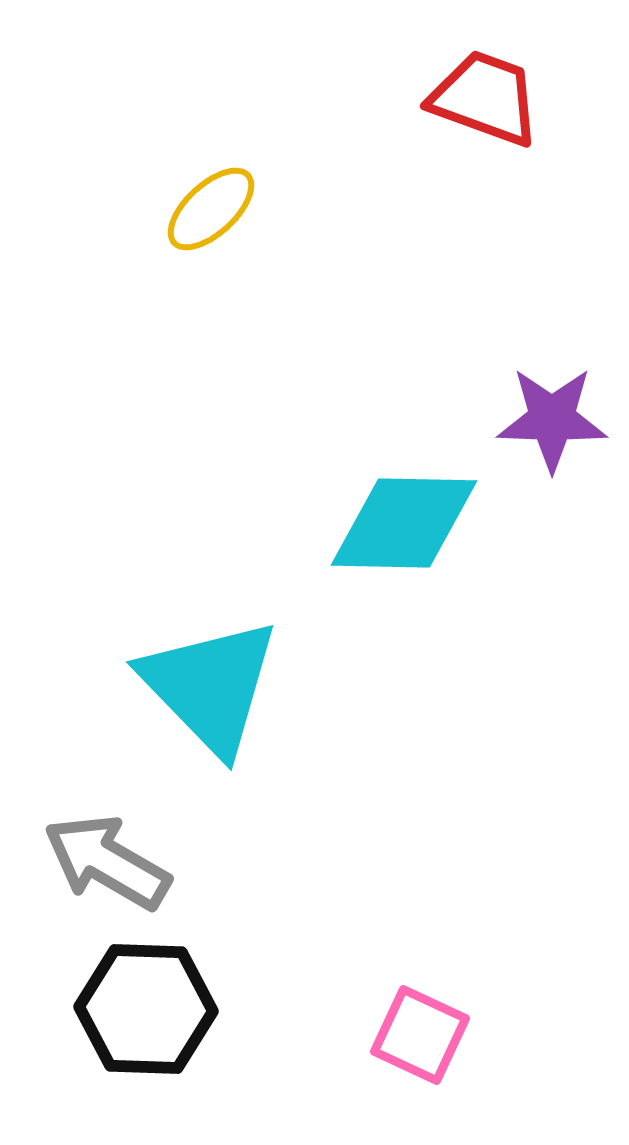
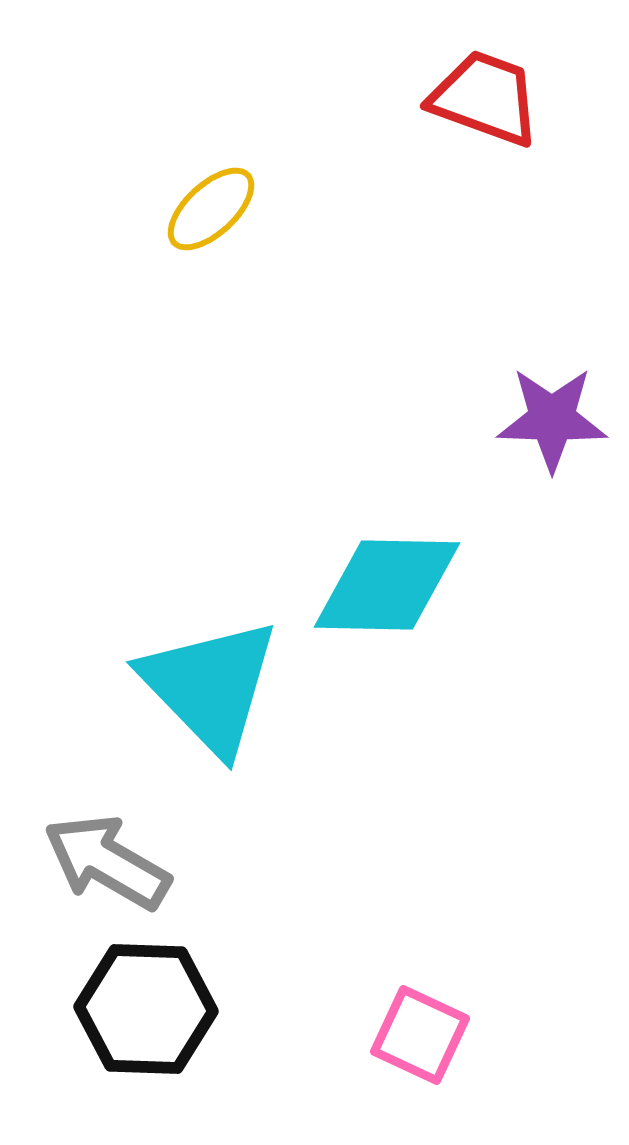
cyan diamond: moved 17 px left, 62 px down
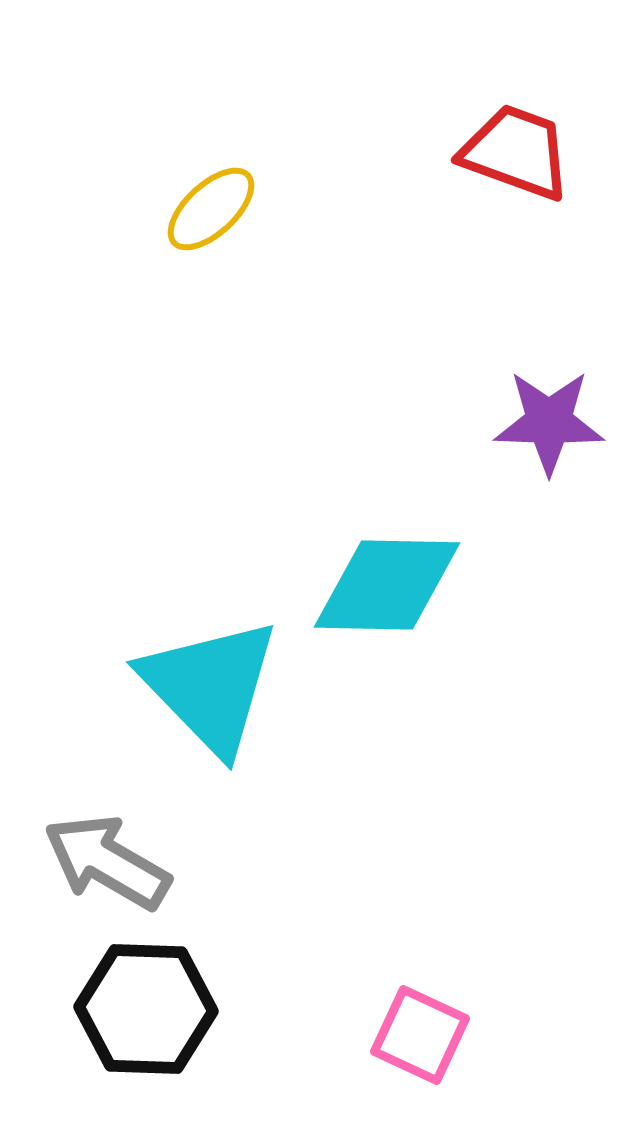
red trapezoid: moved 31 px right, 54 px down
purple star: moved 3 px left, 3 px down
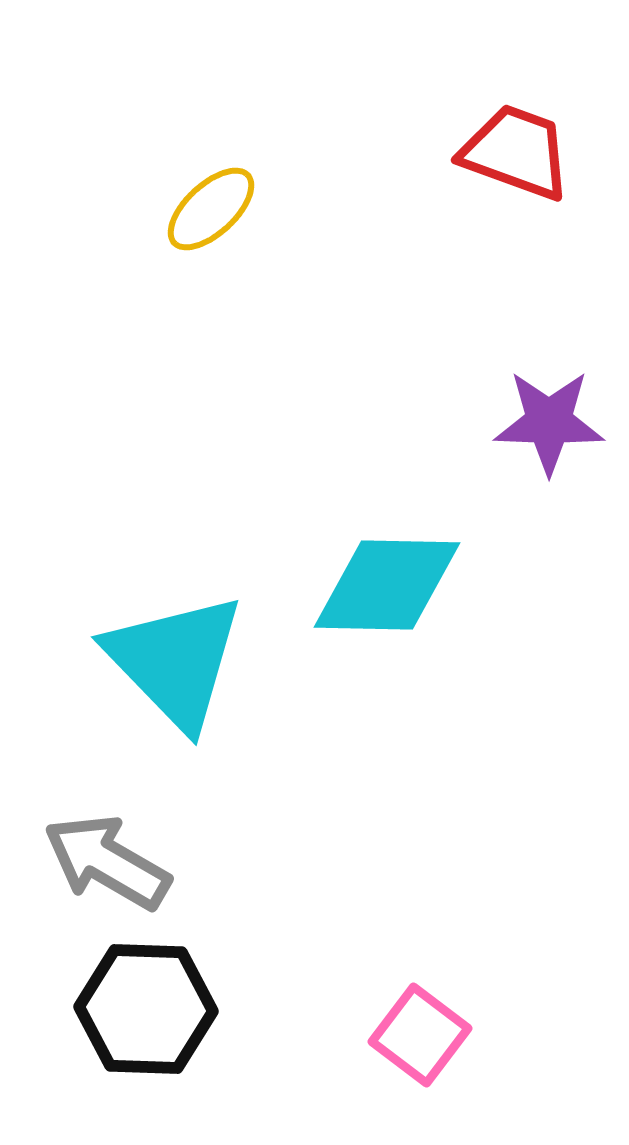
cyan triangle: moved 35 px left, 25 px up
pink square: rotated 12 degrees clockwise
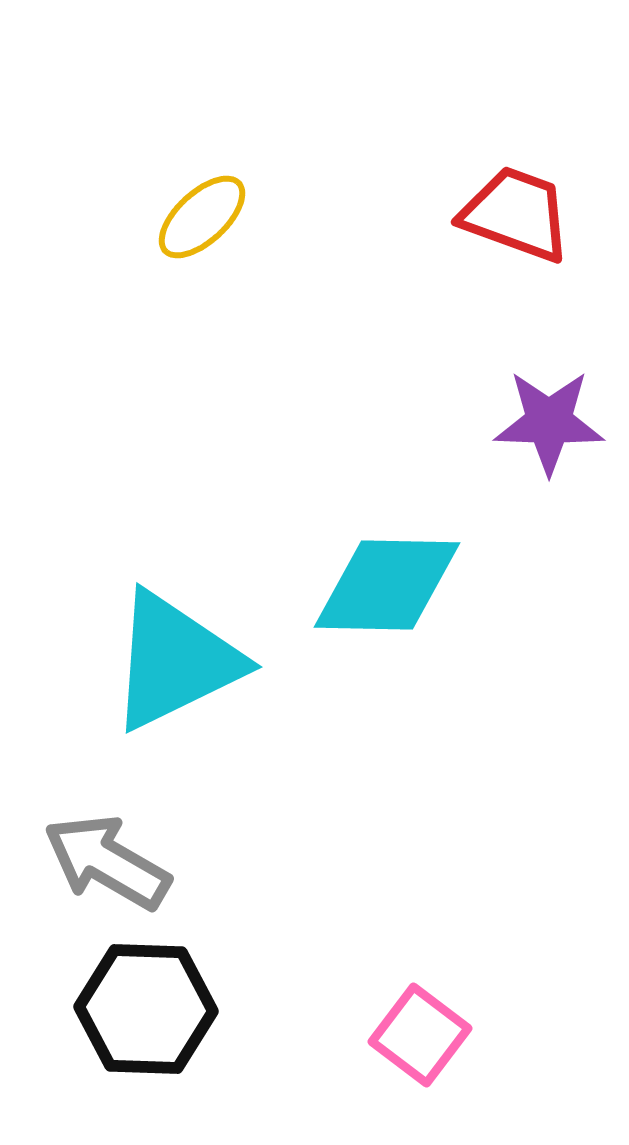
red trapezoid: moved 62 px down
yellow ellipse: moved 9 px left, 8 px down
cyan triangle: rotated 48 degrees clockwise
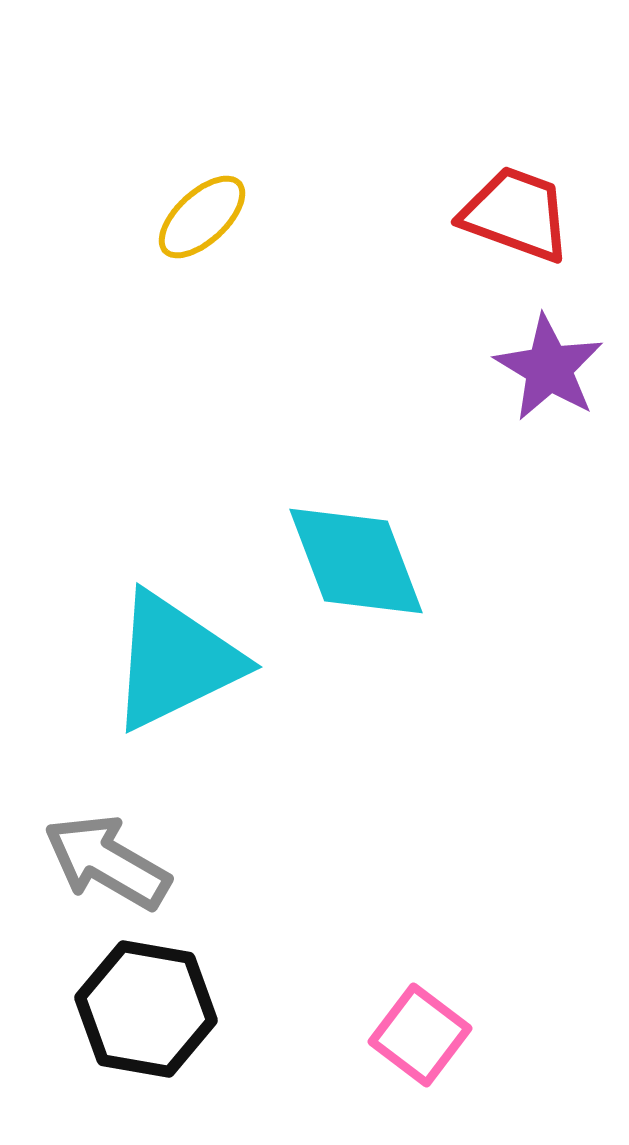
purple star: moved 54 px up; rotated 29 degrees clockwise
cyan diamond: moved 31 px left, 24 px up; rotated 68 degrees clockwise
black hexagon: rotated 8 degrees clockwise
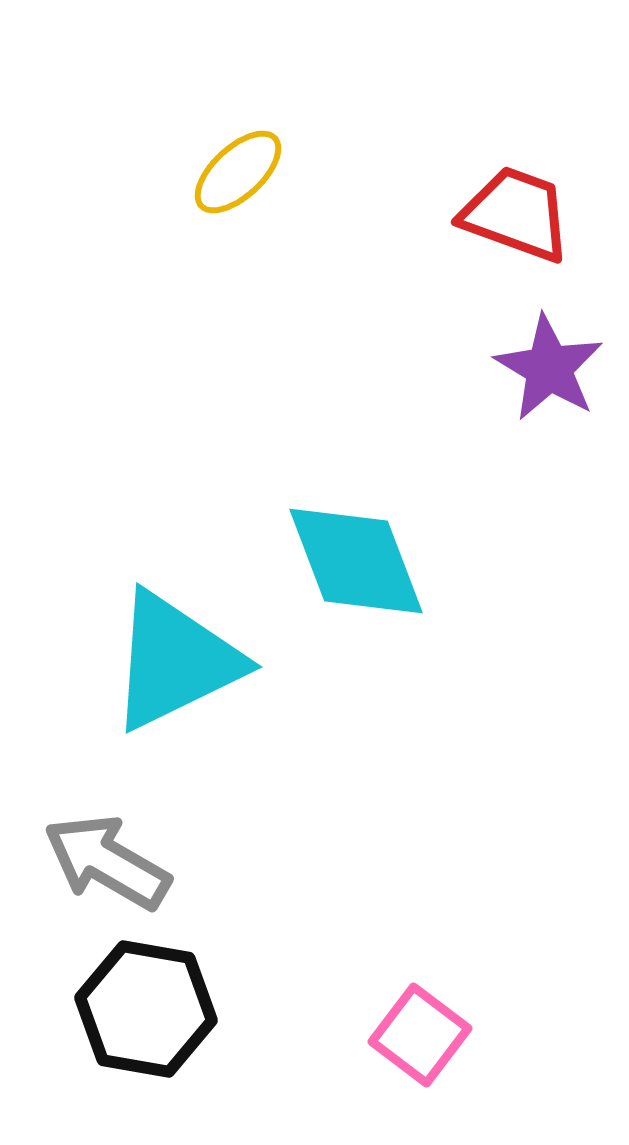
yellow ellipse: moved 36 px right, 45 px up
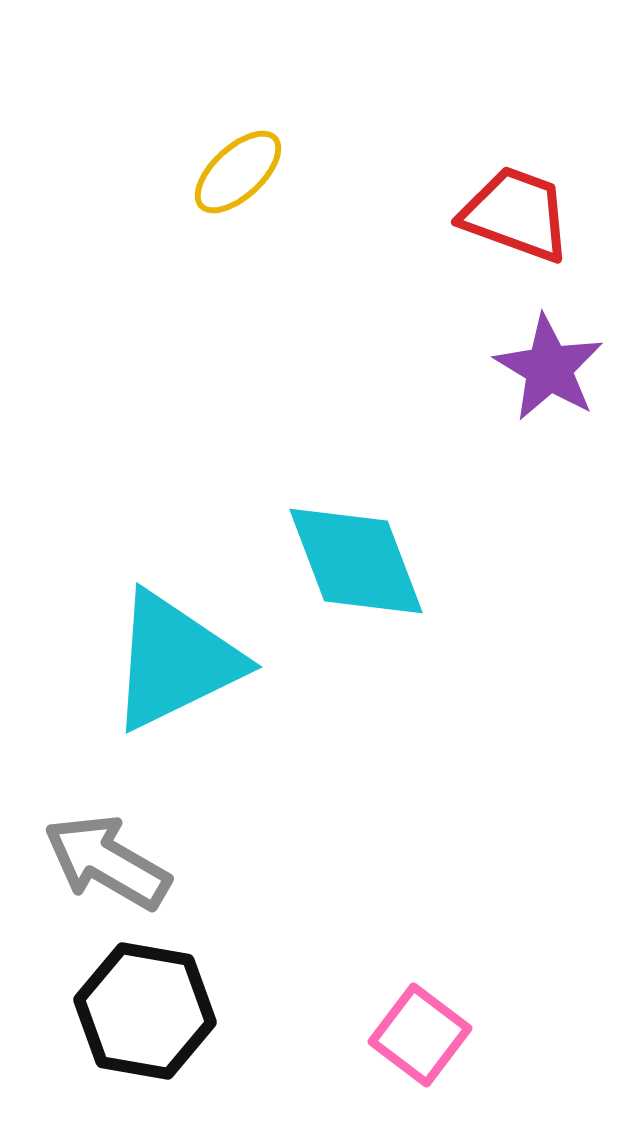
black hexagon: moved 1 px left, 2 px down
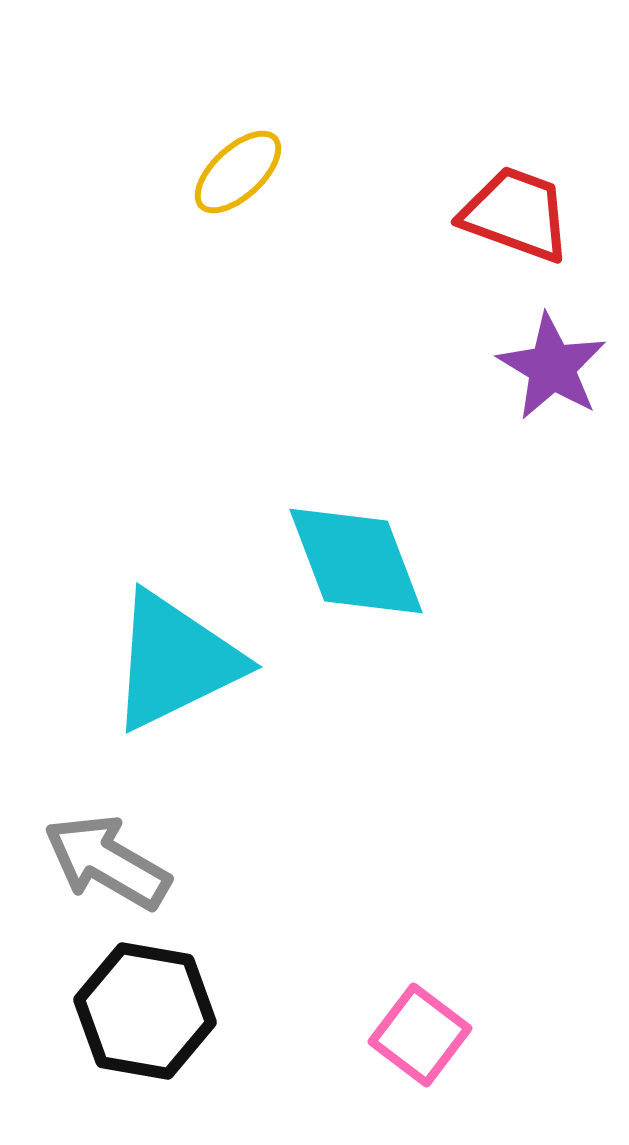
purple star: moved 3 px right, 1 px up
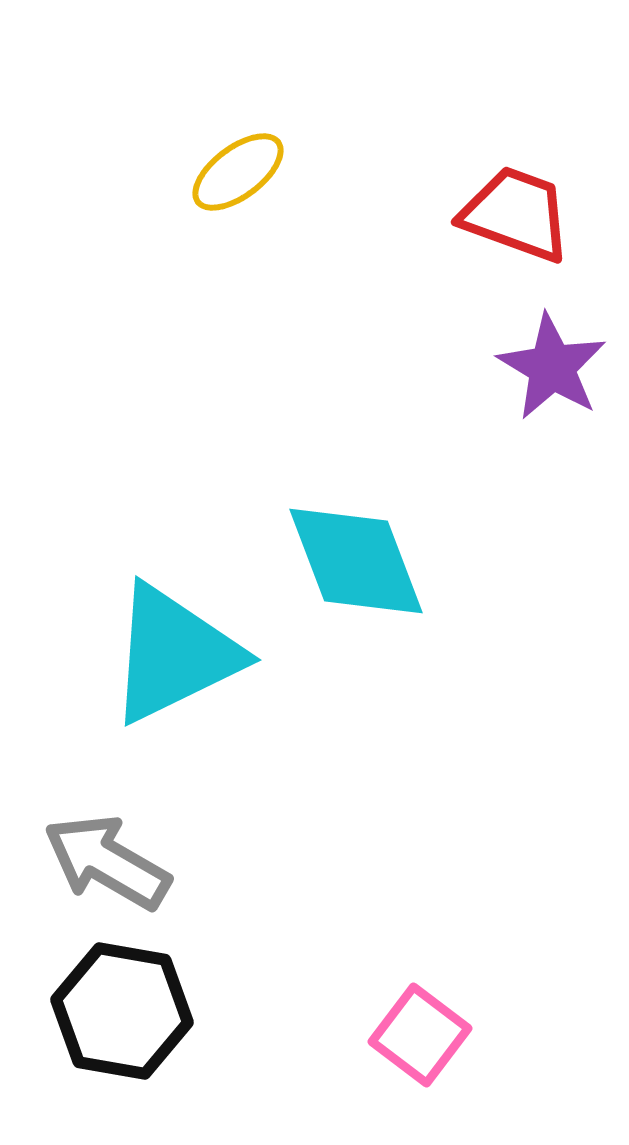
yellow ellipse: rotated 6 degrees clockwise
cyan triangle: moved 1 px left, 7 px up
black hexagon: moved 23 px left
